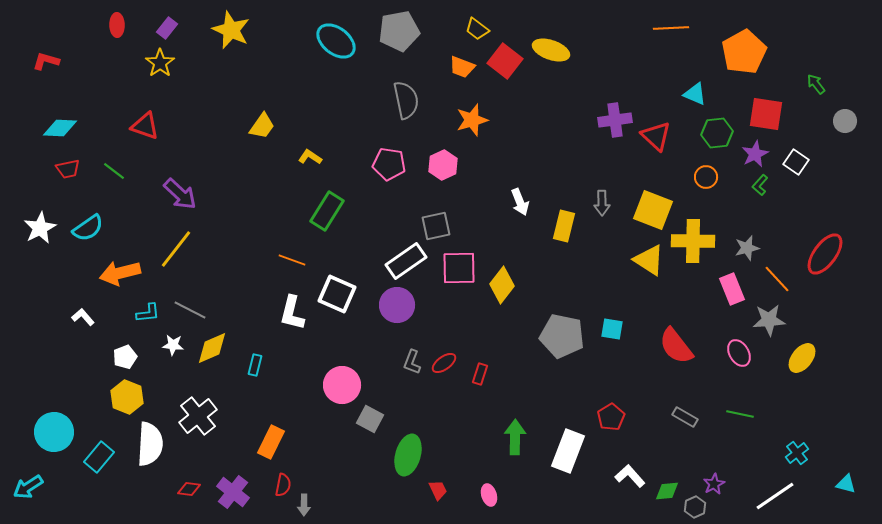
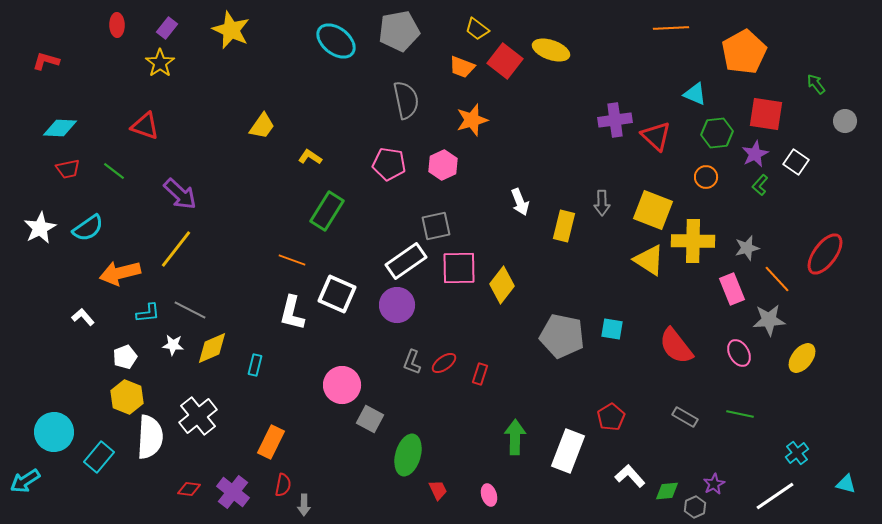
white semicircle at (150, 444): moved 7 px up
cyan arrow at (28, 487): moved 3 px left, 6 px up
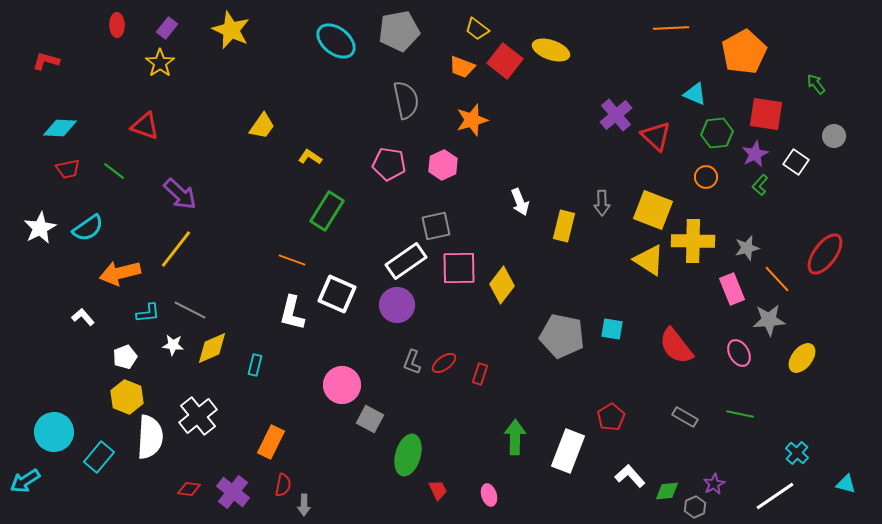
purple cross at (615, 120): moved 1 px right, 5 px up; rotated 32 degrees counterclockwise
gray circle at (845, 121): moved 11 px left, 15 px down
cyan cross at (797, 453): rotated 10 degrees counterclockwise
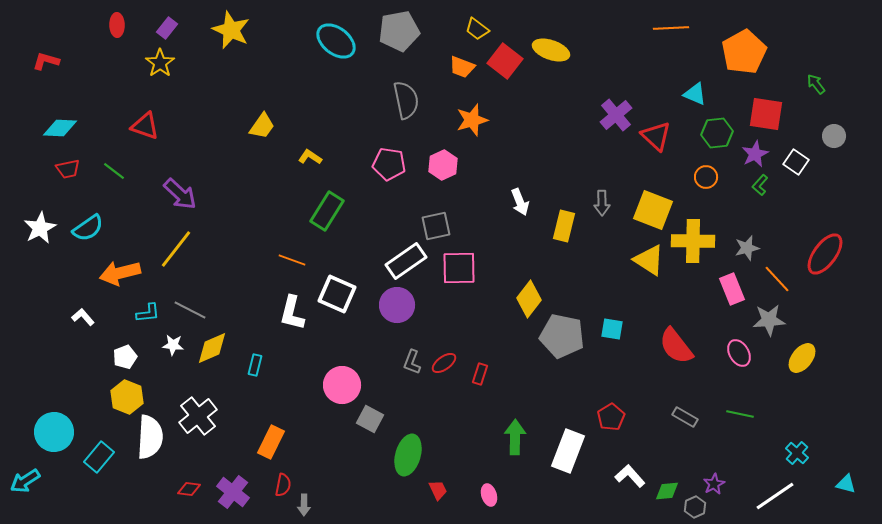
yellow diamond at (502, 285): moved 27 px right, 14 px down
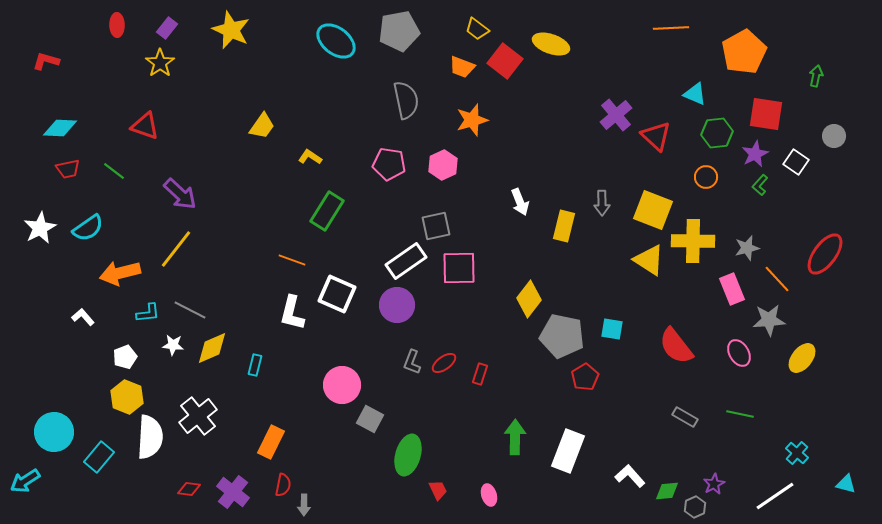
yellow ellipse at (551, 50): moved 6 px up
green arrow at (816, 84): moved 8 px up; rotated 50 degrees clockwise
red pentagon at (611, 417): moved 26 px left, 40 px up
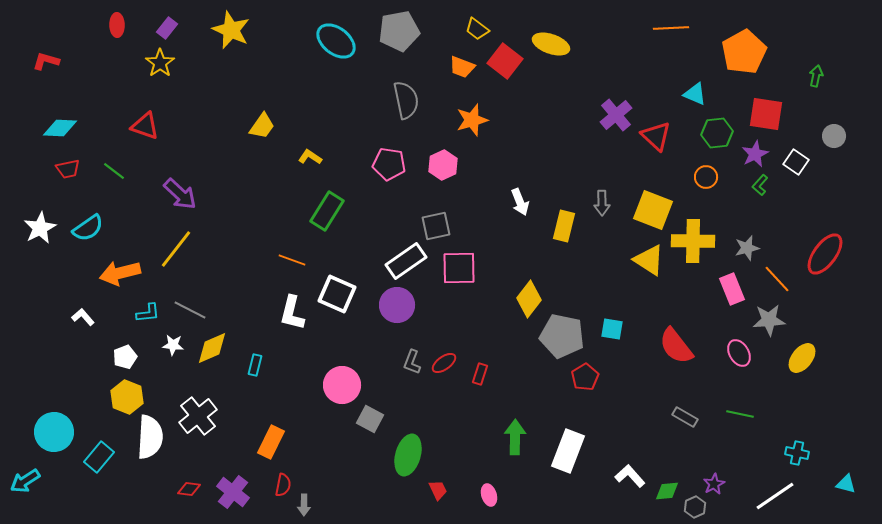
cyan cross at (797, 453): rotated 30 degrees counterclockwise
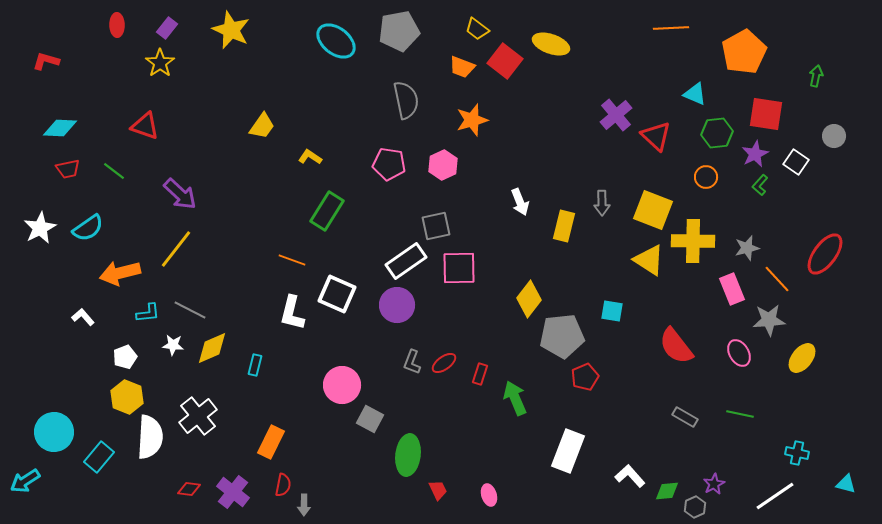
cyan square at (612, 329): moved 18 px up
gray pentagon at (562, 336): rotated 18 degrees counterclockwise
red pentagon at (585, 377): rotated 8 degrees clockwise
green arrow at (515, 437): moved 39 px up; rotated 24 degrees counterclockwise
green ellipse at (408, 455): rotated 9 degrees counterclockwise
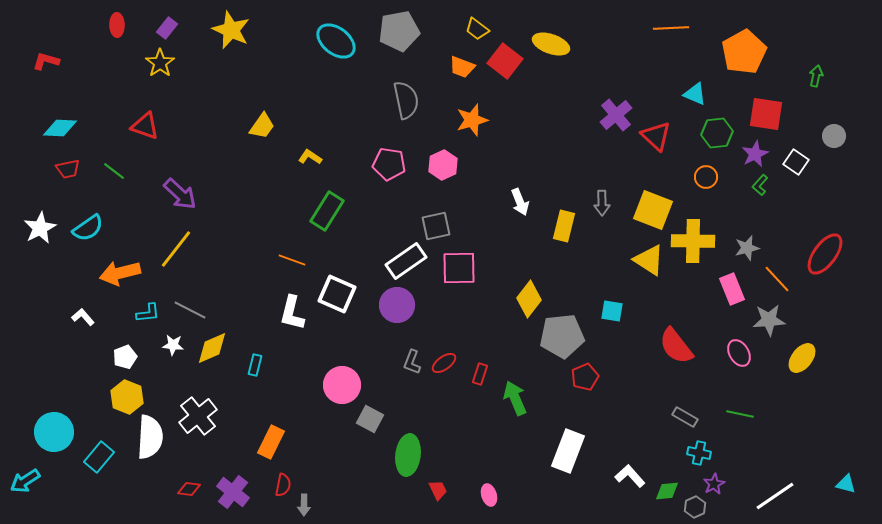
cyan cross at (797, 453): moved 98 px left
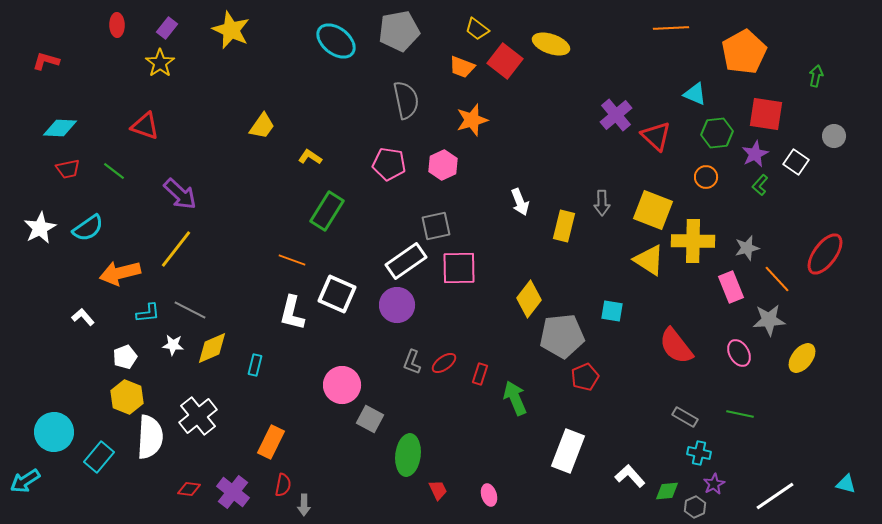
pink rectangle at (732, 289): moved 1 px left, 2 px up
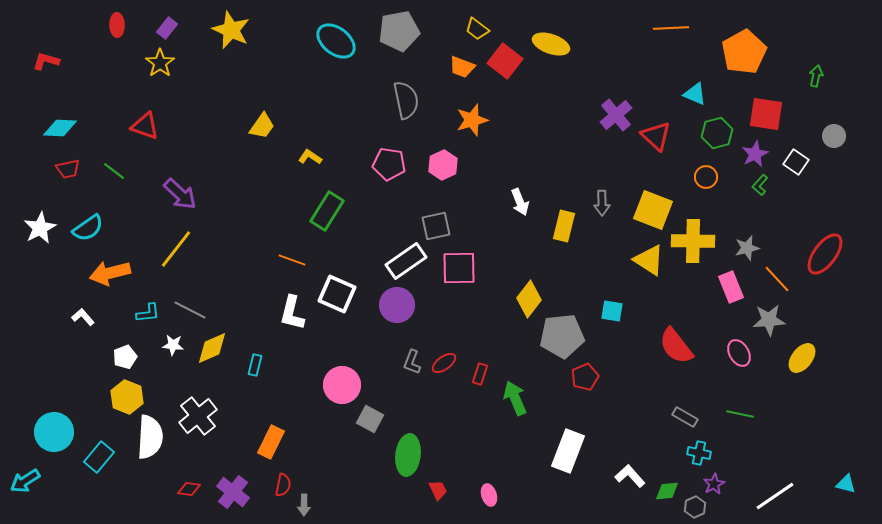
green hexagon at (717, 133): rotated 8 degrees counterclockwise
orange arrow at (120, 273): moved 10 px left
